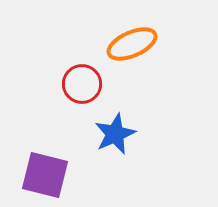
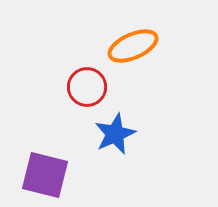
orange ellipse: moved 1 px right, 2 px down
red circle: moved 5 px right, 3 px down
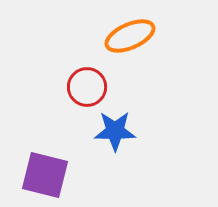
orange ellipse: moved 3 px left, 10 px up
blue star: moved 3 px up; rotated 24 degrees clockwise
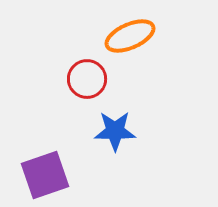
red circle: moved 8 px up
purple square: rotated 33 degrees counterclockwise
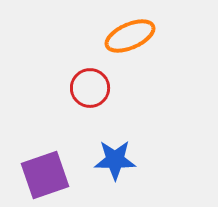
red circle: moved 3 px right, 9 px down
blue star: moved 29 px down
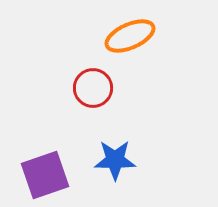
red circle: moved 3 px right
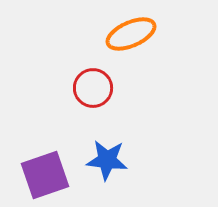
orange ellipse: moved 1 px right, 2 px up
blue star: moved 8 px left; rotated 6 degrees clockwise
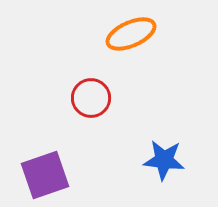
red circle: moved 2 px left, 10 px down
blue star: moved 57 px right
